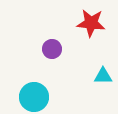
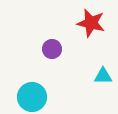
red star: rotated 8 degrees clockwise
cyan circle: moved 2 px left
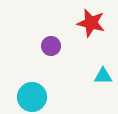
purple circle: moved 1 px left, 3 px up
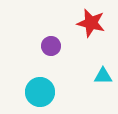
cyan circle: moved 8 px right, 5 px up
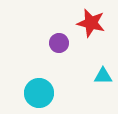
purple circle: moved 8 px right, 3 px up
cyan circle: moved 1 px left, 1 px down
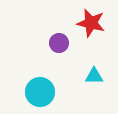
cyan triangle: moved 9 px left
cyan circle: moved 1 px right, 1 px up
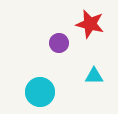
red star: moved 1 px left, 1 px down
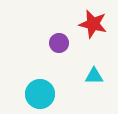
red star: moved 3 px right
cyan circle: moved 2 px down
